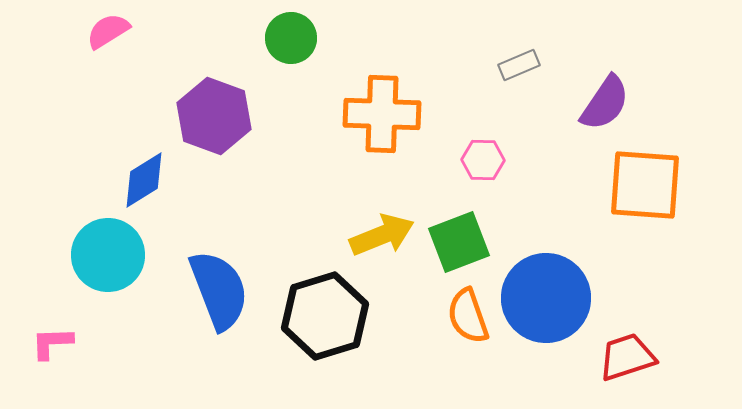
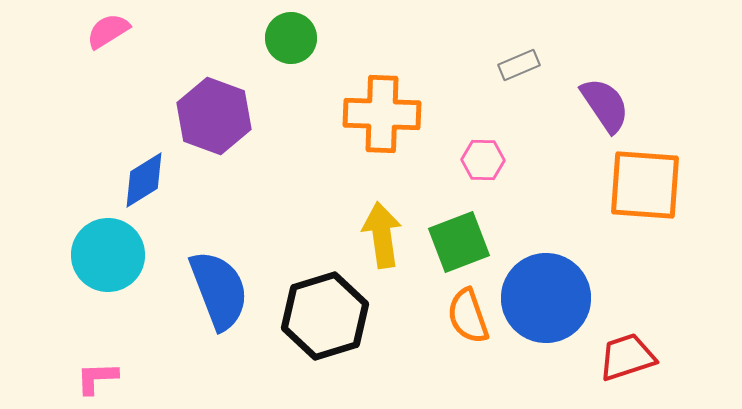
purple semicircle: moved 2 px down; rotated 68 degrees counterclockwise
yellow arrow: rotated 76 degrees counterclockwise
pink L-shape: moved 45 px right, 35 px down
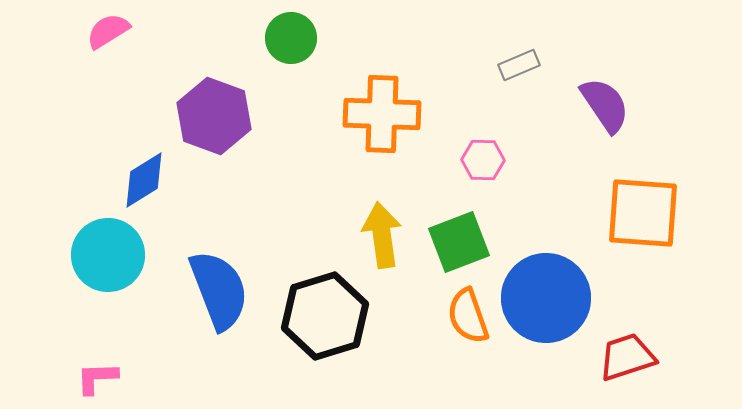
orange square: moved 2 px left, 28 px down
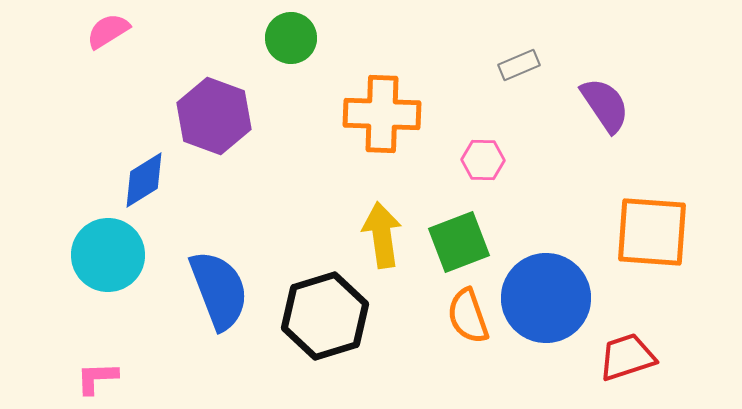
orange square: moved 9 px right, 19 px down
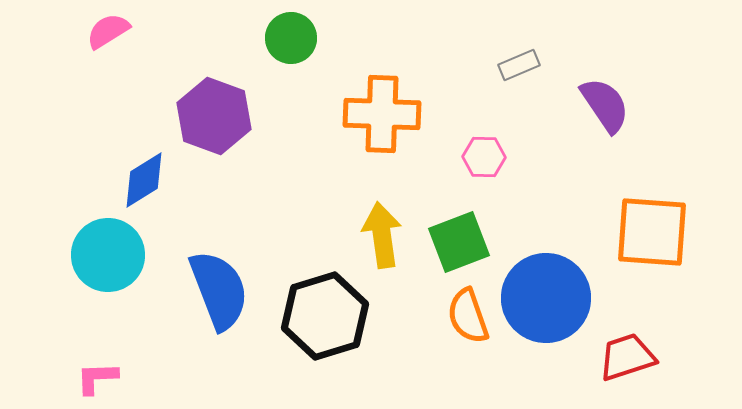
pink hexagon: moved 1 px right, 3 px up
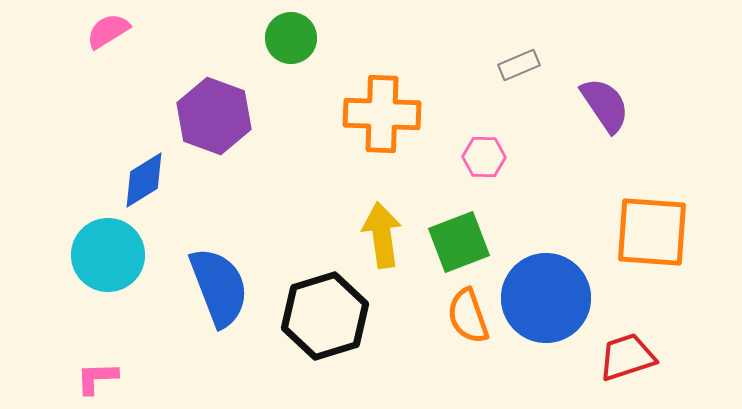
blue semicircle: moved 3 px up
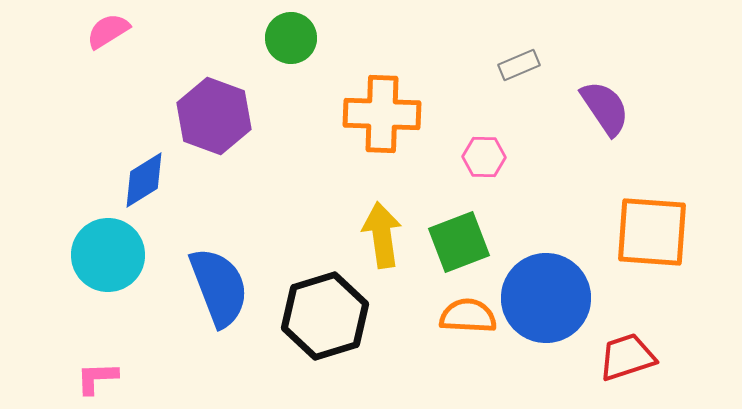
purple semicircle: moved 3 px down
orange semicircle: rotated 112 degrees clockwise
